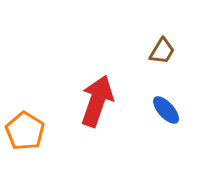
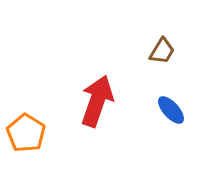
blue ellipse: moved 5 px right
orange pentagon: moved 1 px right, 2 px down
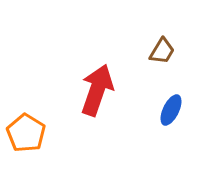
red arrow: moved 11 px up
blue ellipse: rotated 68 degrees clockwise
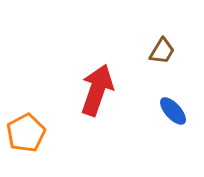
blue ellipse: moved 2 px right, 1 px down; rotated 68 degrees counterclockwise
orange pentagon: rotated 12 degrees clockwise
